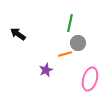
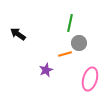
gray circle: moved 1 px right
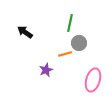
black arrow: moved 7 px right, 2 px up
pink ellipse: moved 3 px right, 1 px down
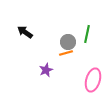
green line: moved 17 px right, 11 px down
gray circle: moved 11 px left, 1 px up
orange line: moved 1 px right, 1 px up
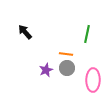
black arrow: rotated 14 degrees clockwise
gray circle: moved 1 px left, 26 px down
orange line: moved 1 px down; rotated 24 degrees clockwise
pink ellipse: rotated 15 degrees counterclockwise
